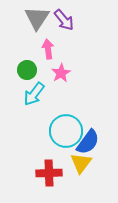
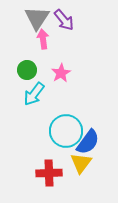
pink arrow: moved 5 px left, 10 px up
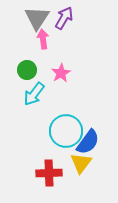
purple arrow: moved 2 px up; rotated 110 degrees counterclockwise
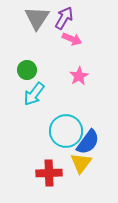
pink arrow: moved 29 px right; rotated 120 degrees clockwise
pink star: moved 18 px right, 3 px down
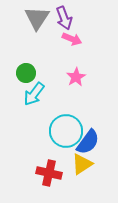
purple arrow: rotated 130 degrees clockwise
green circle: moved 1 px left, 3 px down
pink star: moved 3 px left, 1 px down
yellow triangle: moved 1 px right, 1 px down; rotated 20 degrees clockwise
red cross: rotated 15 degrees clockwise
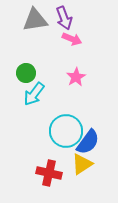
gray triangle: moved 2 px left, 2 px down; rotated 48 degrees clockwise
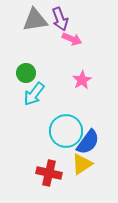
purple arrow: moved 4 px left, 1 px down
pink star: moved 6 px right, 3 px down
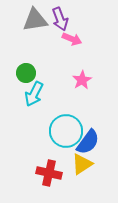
cyan arrow: rotated 10 degrees counterclockwise
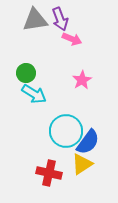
cyan arrow: rotated 85 degrees counterclockwise
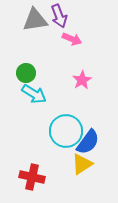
purple arrow: moved 1 px left, 3 px up
red cross: moved 17 px left, 4 px down
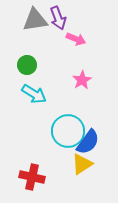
purple arrow: moved 1 px left, 2 px down
pink arrow: moved 4 px right
green circle: moved 1 px right, 8 px up
cyan circle: moved 2 px right
